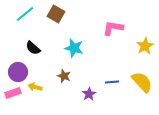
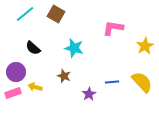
purple circle: moved 2 px left
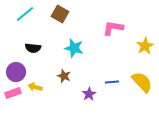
brown square: moved 4 px right
black semicircle: rotated 35 degrees counterclockwise
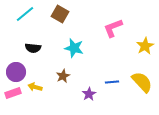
pink L-shape: rotated 30 degrees counterclockwise
brown star: moved 1 px left; rotated 24 degrees clockwise
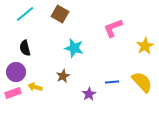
black semicircle: moved 8 px left; rotated 70 degrees clockwise
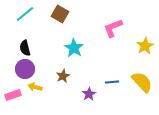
cyan star: rotated 18 degrees clockwise
purple circle: moved 9 px right, 3 px up
pink rectangle: moved 2 px down
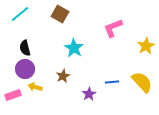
cyan line: moved 5 px left
yellow star: moved 1 px right
